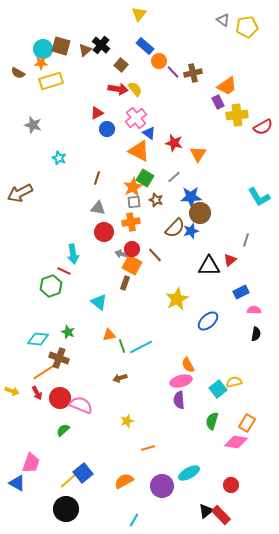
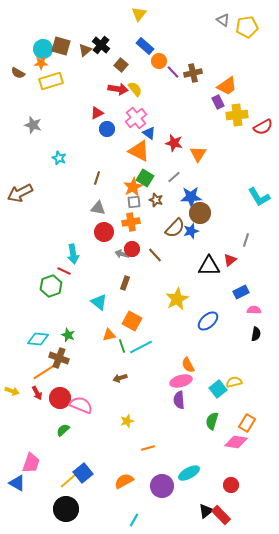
orange square at (132, 265): moved 56 px down
green star at (68, 332): moved 3 px down
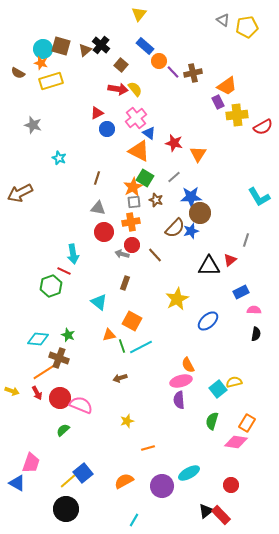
orange star at (41, 63): rotated 16 degrees clockwise
red circle at (132, 249): moved 4 px up
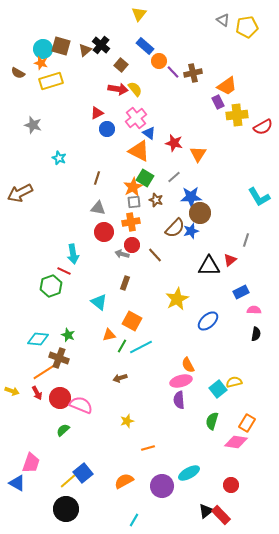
green line at (122, 346): rotated 48 degrees clockwise
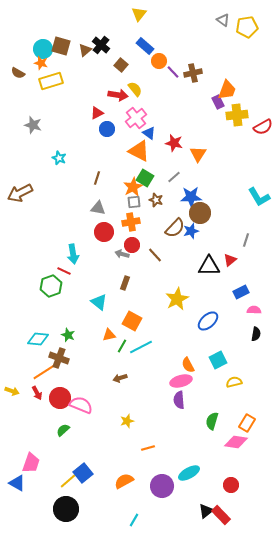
orange trapezoid at (227, 86): moved 4 px down; rotated 35 degrees counterclockwise
red arrow at (118, 89): moved 6 px down
cyan square at (218, 389): moved 29 px up; rotated 12 degrees clockwise
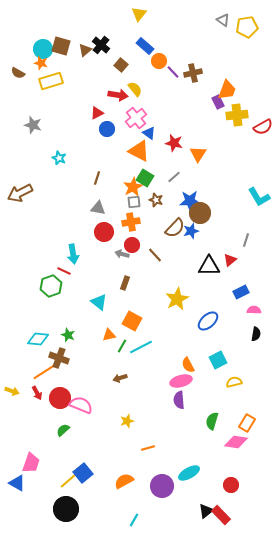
blue star at (191, 197): moved 1 px left, 4 px down
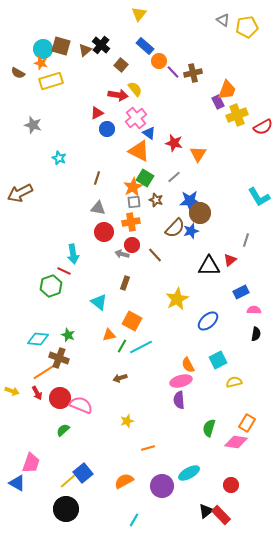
yellow cross at (237, 115): rotated 15 degrees counterclockwise
green semicircle at (212, 421): moved 3 px left, 7 px down
